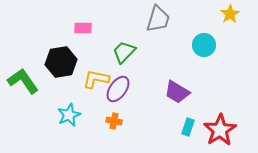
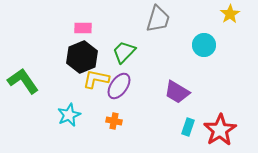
black hexagon: moved 21 px right, 5 px up; rotated 12 degrees counterclockwise
purple ellipse: moved 1 px right, 3 px up
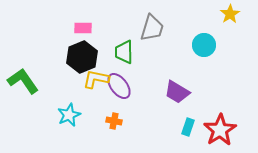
gray trapezoid: moved 6 px left, 9 px down
green trapezoid: rotated 45 degrees counterclockwise
purple ellipse: rotated 72 degrees counterclockwise
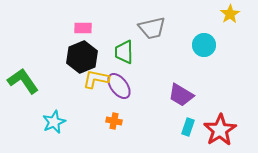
gray trapezoid: rotated 60 degrees clockwise
purple trapezoid: moved 4 px right, 3 px down
cyan star: moved 15 px left, 7 px down
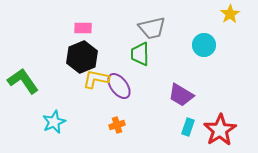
green trapezoid: moved 16 px right, 2 px down
orange cross: moved 3 px right, 4 px down; rotated 28 degrees counterclockwise
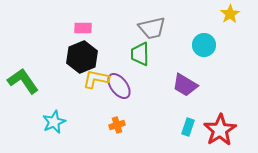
purple trapezoid: moved 4 px right, 10 px up
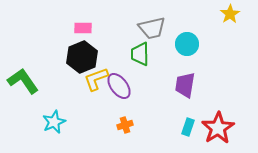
cyan circle: moved 17 px left, 1 px up
yellow L-shape: rotated 32 degrees counterclockwise
purple trapezoid: rotated 68 degrees clockwise
orange cross: moved 8 px right
red star: moved 2 px left, 2 px up
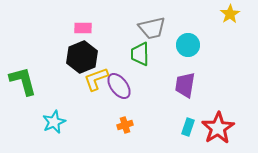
cyan circle: moved 1 px right, 1 px down
green L-shape: rotated 20 degrees clockwise
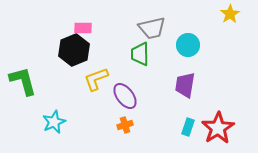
black hexagon: moved 8 px left, 7 px up
purple ellipse: moved 6 px right, 10 px down
